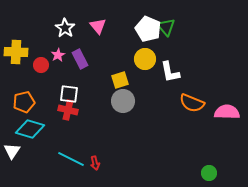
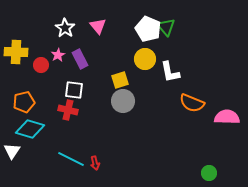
white square: moved 5 px right, 4 px up
pink semicircle: moved 5 px down
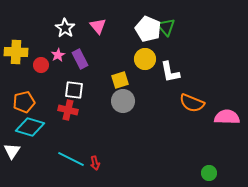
cyan diamond: moved 2 px up
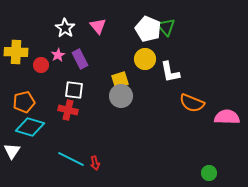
gray circle: moved 2 px left, 5 px up
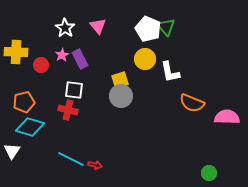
pink star: moved 4 px right
red arrow: moved 2 px down; rotated 64 degrees counterclockwise
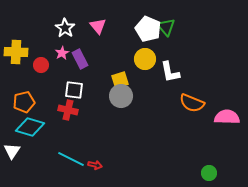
pink star: moved 2 px up
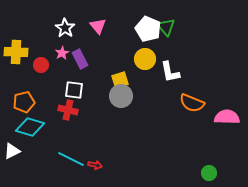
white triangle: rotated 30 degrees clockwise
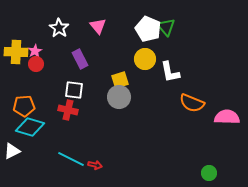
white star: moved 6 px left
pink star: moved 27 px left, 2 px up
red circle: moved 5 px left, 1 px up
gray circle: moved 2 px left, 1 px down
orange pentagon: moved 4 px down; rotated 10 degrees clockwise
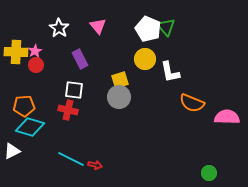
red circle: moved 1 px down
